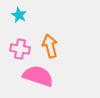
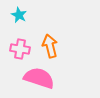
pink semicircle: moved 1 px right, 2 px down
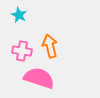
pink cross: moved 2 px right, 2 px down
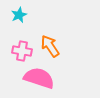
cyan star: rotated 21 degrees clockwise
orange arrow: rotated 20 degrees counterclockwise
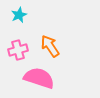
pink cross: moved 4 px left, 1 px up; rotated 24 degrees counterclockwise
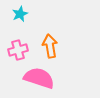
cyan star: moved 1 px right, 1 px up
orange arrow: rotated 25 degrees clockwise
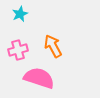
orange arrow: moved 3 px right; rotated 20 degrees counterclockwise
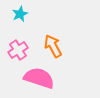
pink cross: rotated 18 degrees counterclockwise
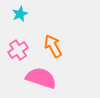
pink semicircle: moved 2 px right
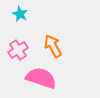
cyan star: rotated 21 degrees counterclockwise
